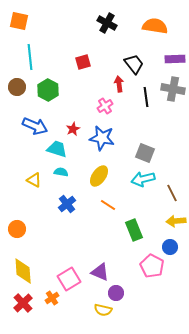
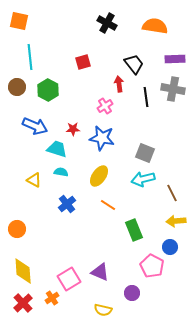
red star: rotated 24 degrees clockwise
purple circle: moved 16 px right
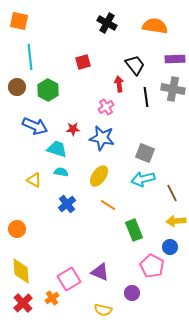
black trapezoid: moved 1 px right, 1 px down
pink cross: moved 1 px right, 1 px down
yellow diamond: moved 2 px left
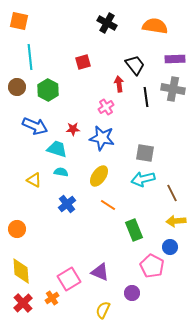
gray square: rotated 12 degrees counterclockwise
yellow semicircle: rotated 102 degrees clockwise
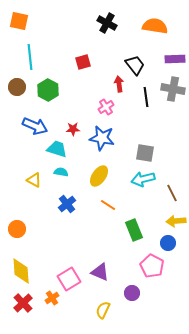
blue circle: moved 2 px left, 4 px up
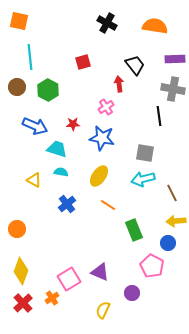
black line: moved 13 px right, 19 px down
red star: moved 5 px up
yellow diamond: rotated 24 degrees clockwise
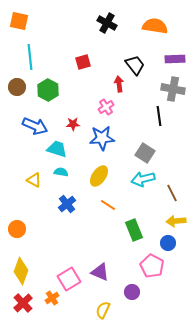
blue star: rotated 15 degrees counterclockwise
gray square: rotated 24 degrees clockwise
purple circle: moved 1 px up
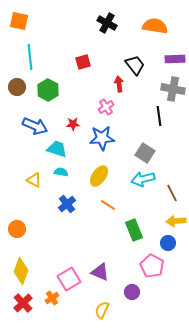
yellow semicircle: moved 1 px left
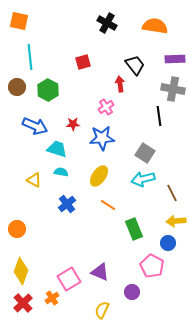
red arrow: moved 1 px right
green rectangle: moved 1 px up
